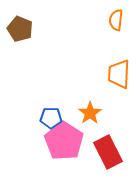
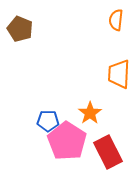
blue pentagon: moved 3 px left, 3 px down
pink pentagon: moved 3 px right
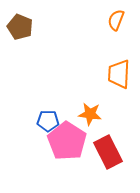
orange semicircle: rotated 15 degrees clockwise
brown pentagon: moved 2 px up
orange star: moved 1 px down; rotated 30 degrees counterclockwise
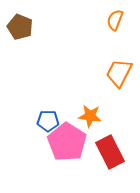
orange semicircle: moved 1 px left
orange trapezoid: moved 1 px up; rotated 24 degrees clockwise
orange star: moved 2 px down
pink pentagon: moved 1 px down
red rectangle: moved 2 px right
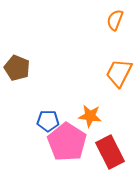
brown pentagon: moved 3 px left, 41 px down
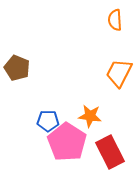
orange semicircle: rotated 25 degrees counterclockwise
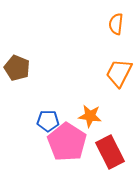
orange semicircle: moved 1 px right, 4 px down; rotated 10 degrees clockwise
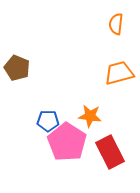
orange trapezoid: rotated 48 degrees clockwise
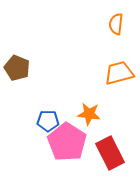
orange star: moved 1 px left, 2 px up
red rectangle: moved 1 px down
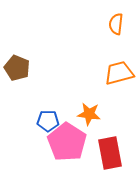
red rectangle: rotated 16 degrees clockwise
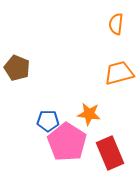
red rectangle: rotated 12 degrees counterclockwise
